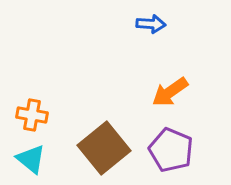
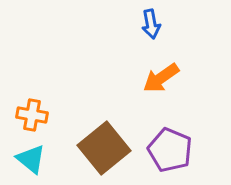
blue arrow: rotated 76 degrees clockwise
orange arrow: moved 9 px left, 14 px up
purple pentagon: moved 1 px left
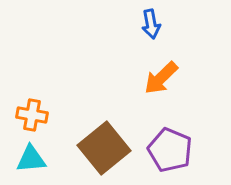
orange arrow: rotated 9 degrees counterclockwise
cyan triangle: rotated 44 degrees counterclockwise
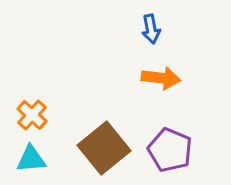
blue arrow: moved 5 px down
orange arrow: rotated 129 degrees counterclockwise
orange cross: rotated 32 degrees clockwise
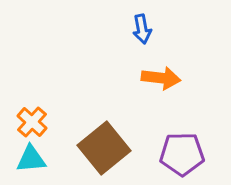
blue arrow: moved 9 px left
orange cross: moved 7 px down
purple pentagon: moved 12 px right, 4 px down; rotated 24 degrees counterclockwise
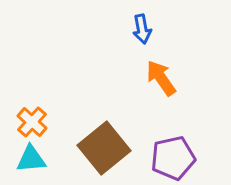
orange arrow: rotated 132 degrees counterclockwise
purple pentagon: moved 9 px left, 4 px down; rotated 12 degrees counterclockwise
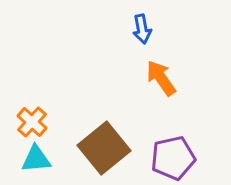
cyan triangle: moved 5 px right
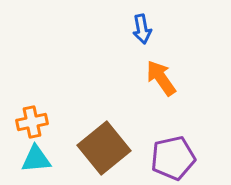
orange cross: rotated 36 degrees clockwise
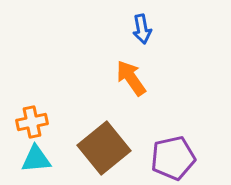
orange arrow: moved 30 px left
